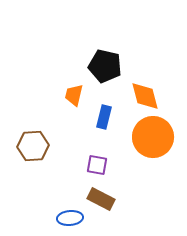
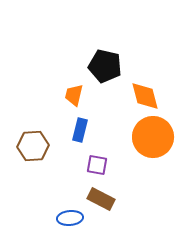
blue rectangle: moved 24 px left, 13 px down
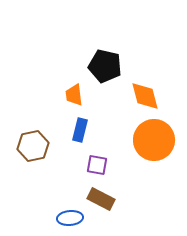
orange trapezoid: rotated 20 degrees counterclockwise
orange circle: moved 1 px right, 3 px down
brown hexagon: rotated 8 degrees counterclockwise
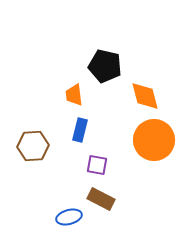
brown hexagon: rotated 8 degrees clockwise
blue ellipse: moved 1 px left, 1 px up; rotated 10 degrees counterclockwise
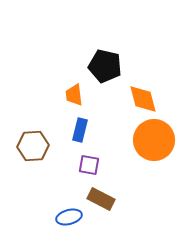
orange diamond: moved 2 px left, 3 px down
purple square: moved 8 px left
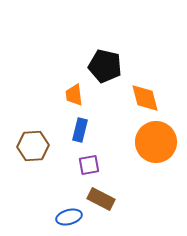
orange diamond: moved 2 px right, 1 px up
orange circle: moved 2 px right, 2 px down
purple square: rotated 20 degrees counterclockwise
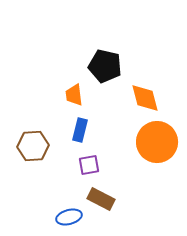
orange circle: moved 1 px right
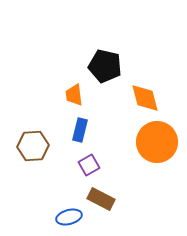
purple square: rotated 20 degrees counterclockwise
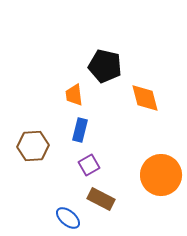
orange circle: moved 4 px right, 33 px down
blue ellipse: moved 1 px left, 1 px down; rotated 55 degrees clockwise
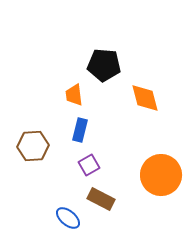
black pentagon: moved 1 px left, 1 px up; rotated 8 degrees counterclockwise
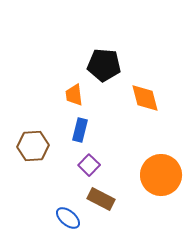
purple square: rotated 15 degrees counterclockwise
